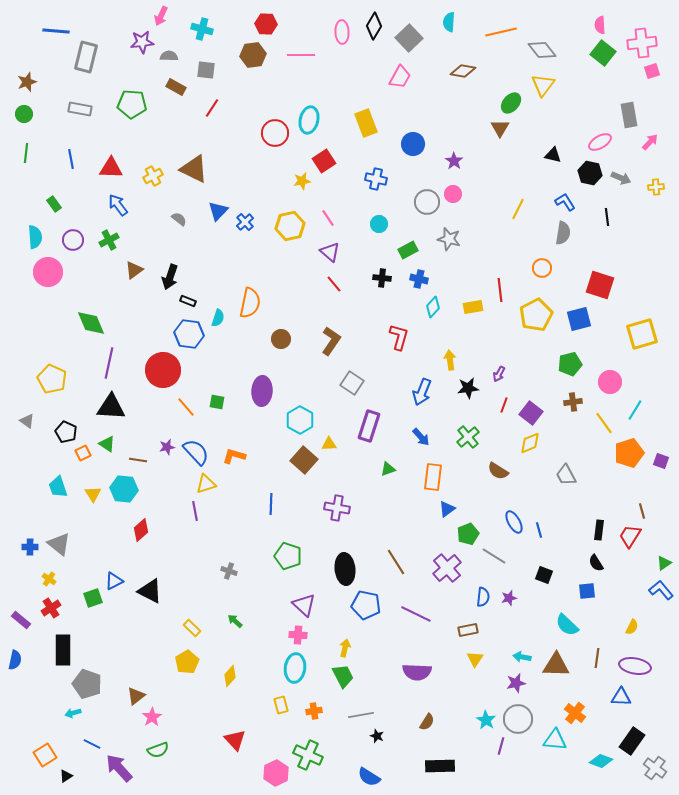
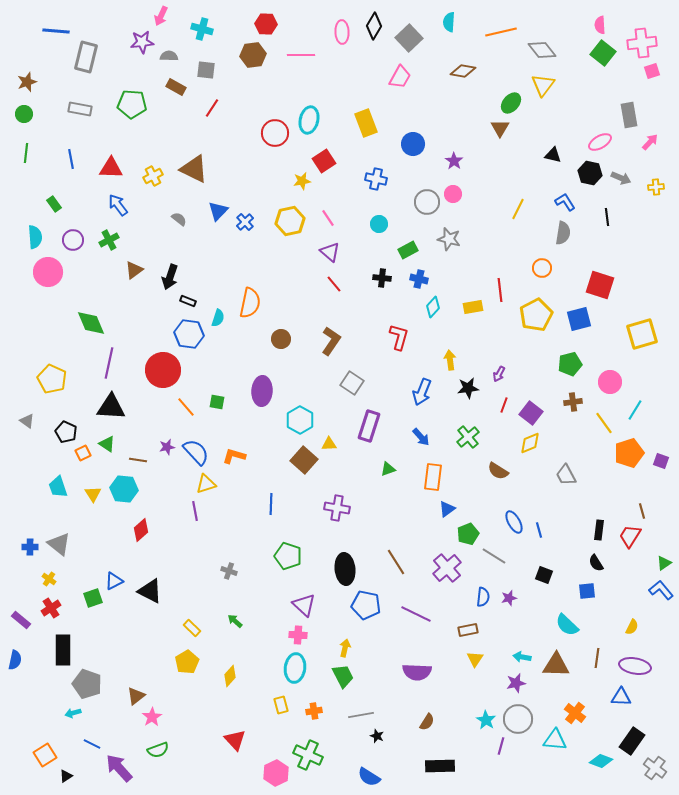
yellow hexagon at (290, 226): moved 5 px up
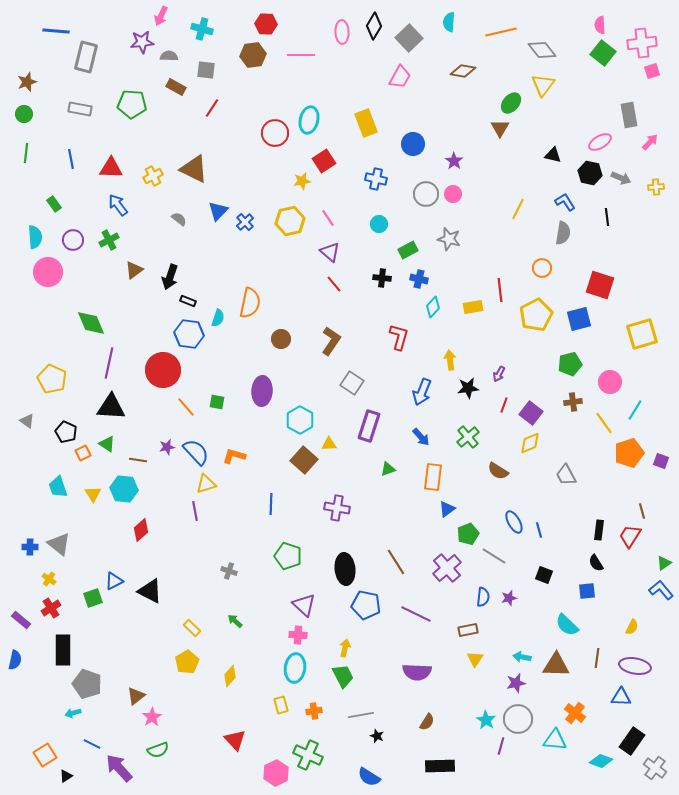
gray circle at (427, 202): moved 1 px left, 8 px up
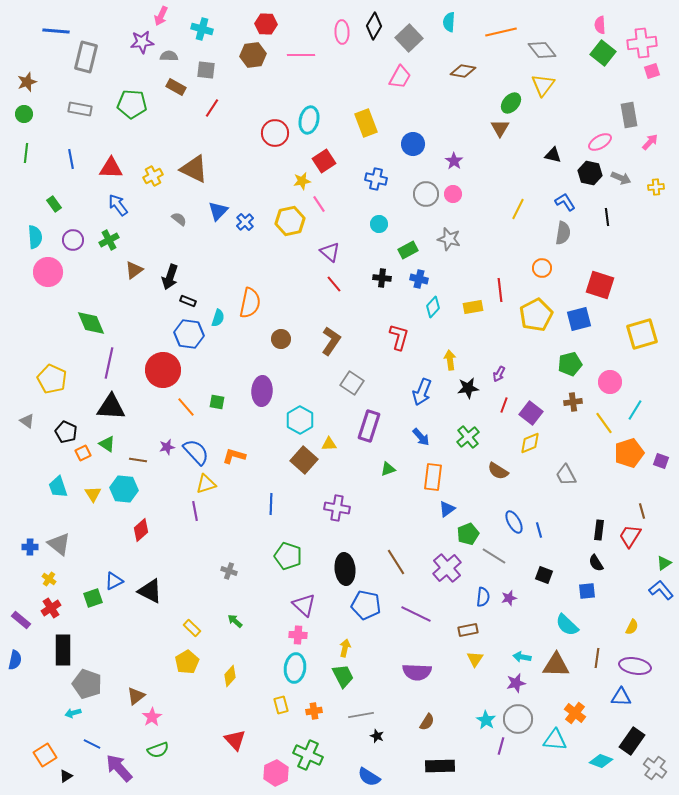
pink line at (328, 218): moved 9 px left, 14 px up
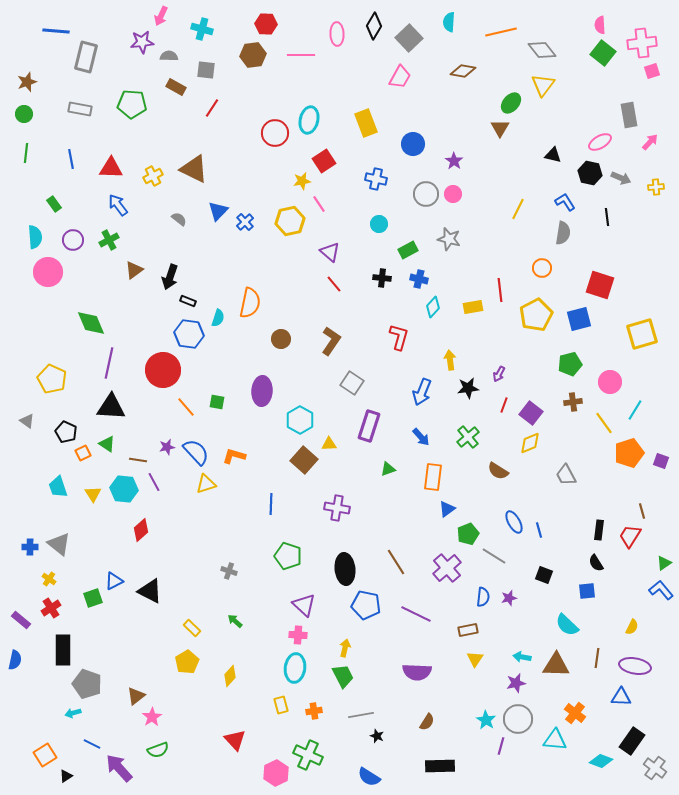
pink ellipse at (342, 32): moved 5 px left, 2 px down
purple line at (195, 511): moved 41 px left, 29 px up; rotated 18 degrees counterclockwise
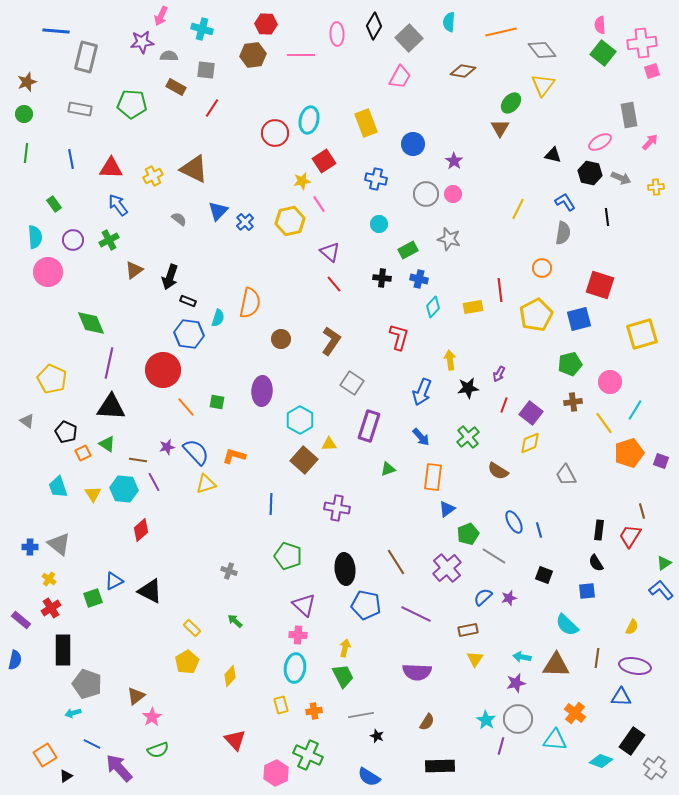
blue semicircle at (483, 597): rotated 138 degrees counterclockwise
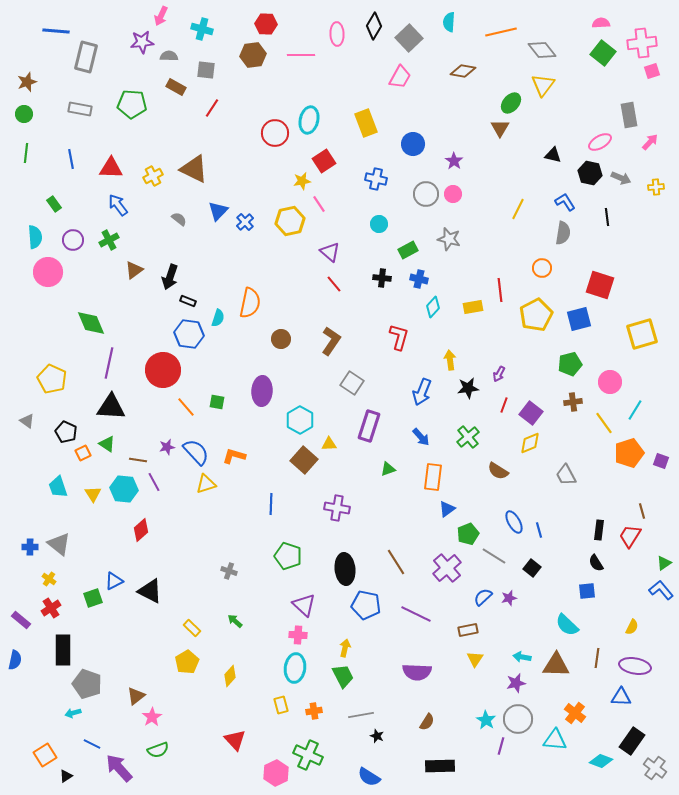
pink semicircle at (600, 25): moved 1 px right, 2 px up; rotated 90 degrees clockwise
black square at (544, 575): moved 12 px left, 7 px up; rotated 18 degrees clockwise
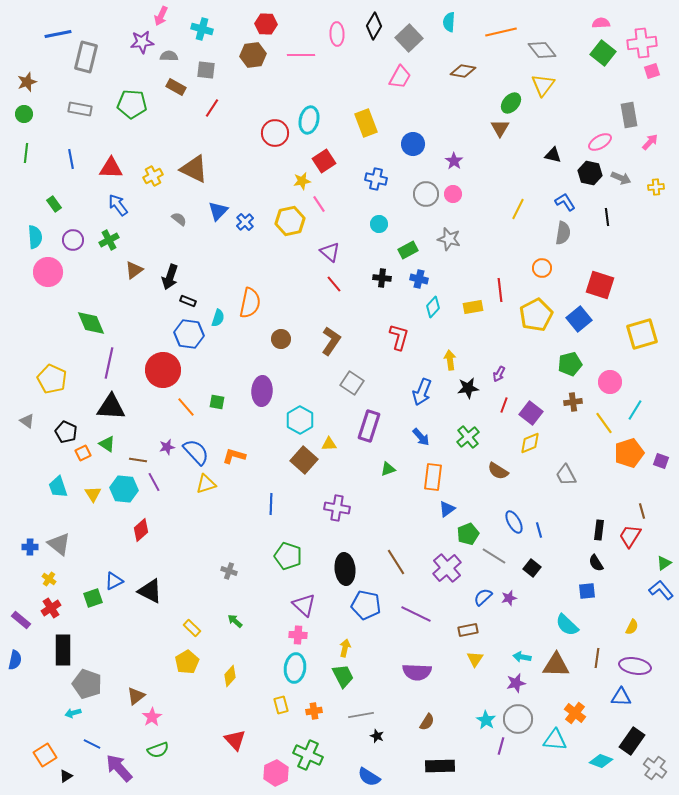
blue line at (56, 31): moved 2 px right, 3 px down; rotated 16 degrees counterclockwise
blue square at (579, 319): rotated 25 degrees counterclockwise
